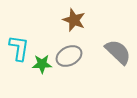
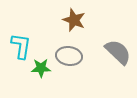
cyan L-shape: moved 2 px right, 2 px up
gray ellipse: rotated 35 degrees clockwise
green star: moved 1 px left, 4 px down
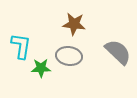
brown star: moved 4 px down; rotated 15 degrees counterclockwise
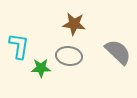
cyan L-shape: moved 2 px left
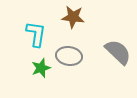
brown star: moved 1 px left, 7 px up
cyan L-shape: moved 17 px right, 12 px up
green star: rotated 18 degrees counterclockwise
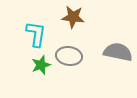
gray semicircle: rotated 32 degrees counterclockwise
green star: moved 3 px up
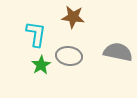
green star: rotated 12 degrees counterclockwise
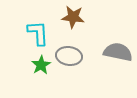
cyan L-shape: moved 2 px right, 1 px up; rotated 12 degrees counterclockwise
